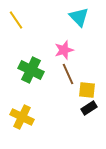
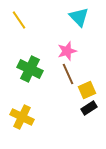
yellow line: moved 3 px right
pink star: moved 3 px right, 1 px down
green cross: moved 1 px left, 1 px up
yellow square: rotated 30 degrees counterclockwise
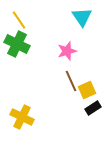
cyan triangle: moved 3 px right; rotated 10 degrees clockwise
green cross: moved 13 px left, 25 px up
brown line: moved 3 px right, 7 px down
black rectangle: moved 4 px right
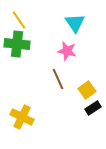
cyan triangle: moved 7 px left, 6 px down
green cross: rotated 20 degrees counterclockwise
pink star: rotated 30 degrees clockwise
brown line: moved 13 px left, 2 px up
yellow square: rotated 12 degrees counterclockwise
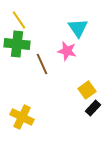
cyan triangle: moved 3 px right, 5 px down
brown line: moved 16 px left, 15 px up
black rectangle: rotated 14 degrees counterclockwise
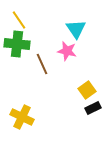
cyan triangle: moved 2 px left, 1 px down
black rectangle: rotated 21 degrees clockwise
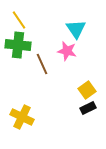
green cross: moved 1 px right, 1 px down
black rectangle: moved 5 px left
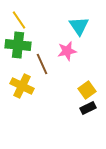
cyan triangle: moved 3 px right, 3 px up
pink star: rotated 24 degrees counterclockwise
yellow cross: moved 31 px up
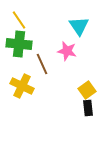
green cross: moved 1 px right, 1 px up
pink star: rotated 24 degrees clockwise
black rectangle: rotated 70 degrees counterclockwise
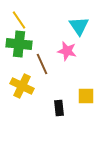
yellow square: moved 1 px left, 6 px down; rotated 36 degrees clockwise
black rectangle: moved 29 px left
